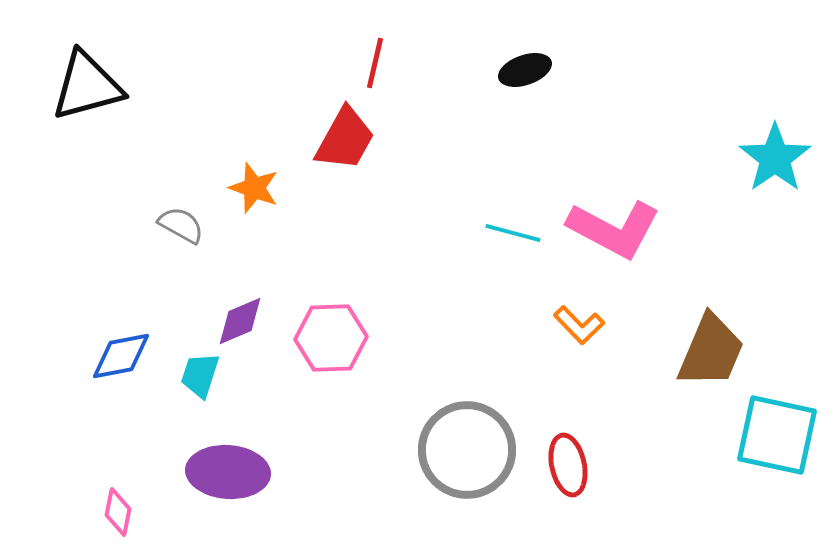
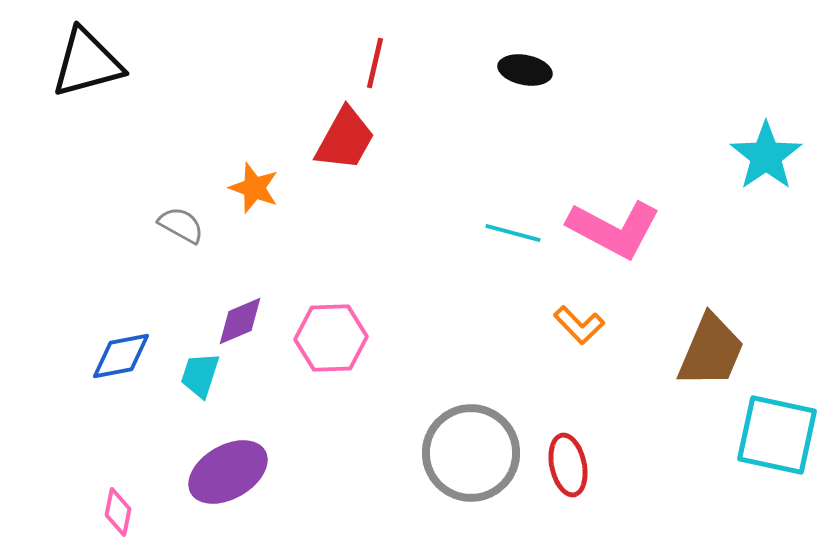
black ellipse: rotated 30 degrees clockwise
black triangle: moved 23 px up
cyan star: moved 9 px left, 2 px up
gray circle: moved 4 px right, 3 px down
purple ellipse: rotated 34 degrees counterclockwise
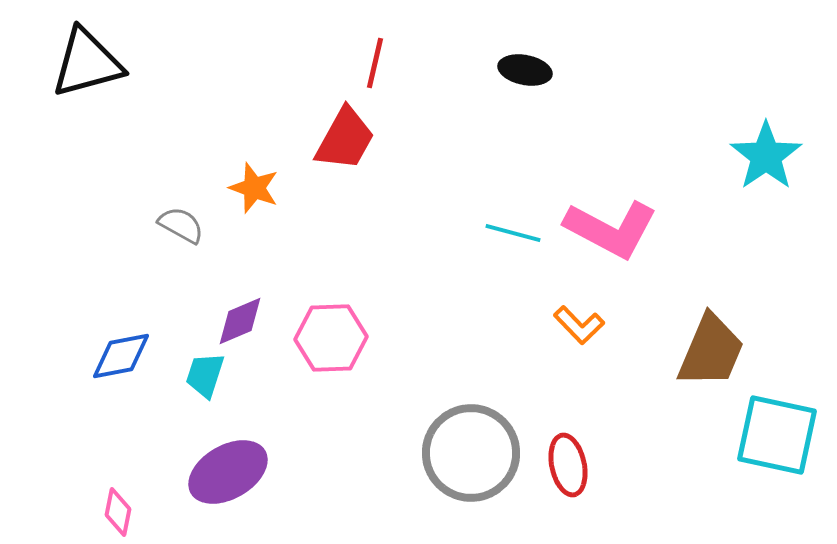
pink L-shape: moved 3 px left
cyan trapezoid: moved 5 px right
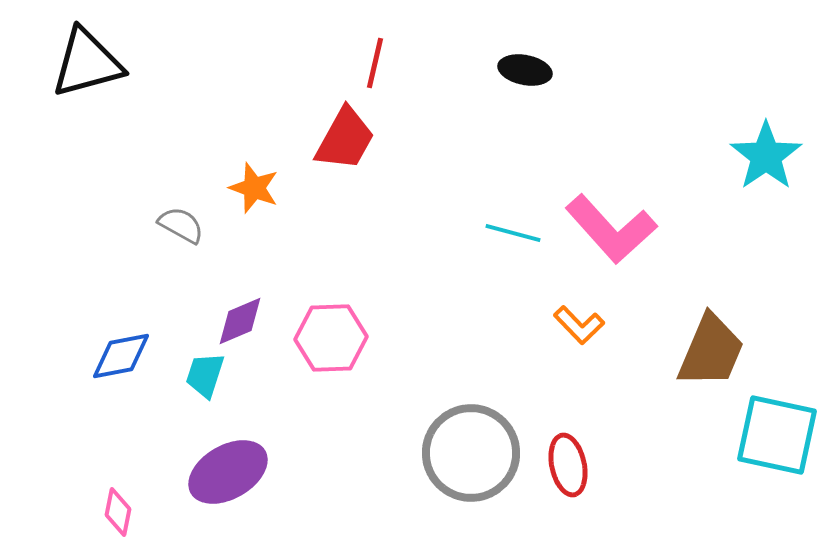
pink L-shape: rotated 20 degrees clockwise
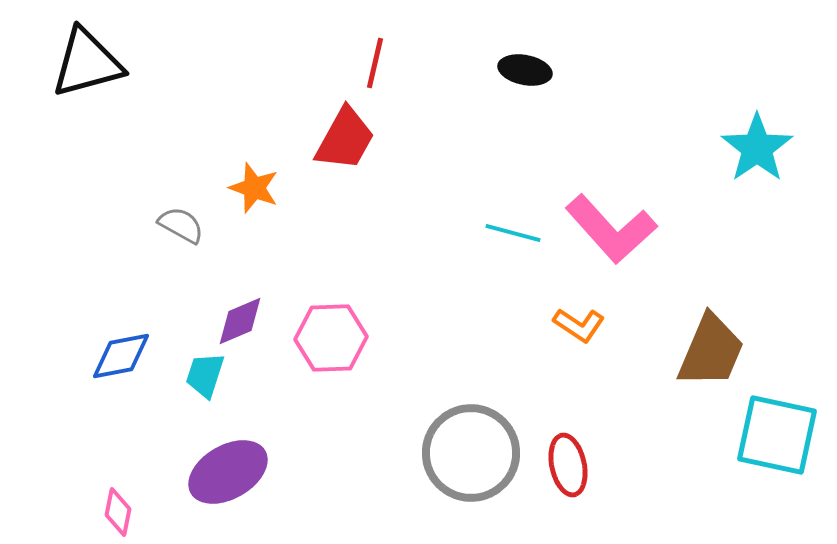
cyan star: moved 9 px left, 8 px up
orange L-shape: rotated 12 degrees counterclockwise
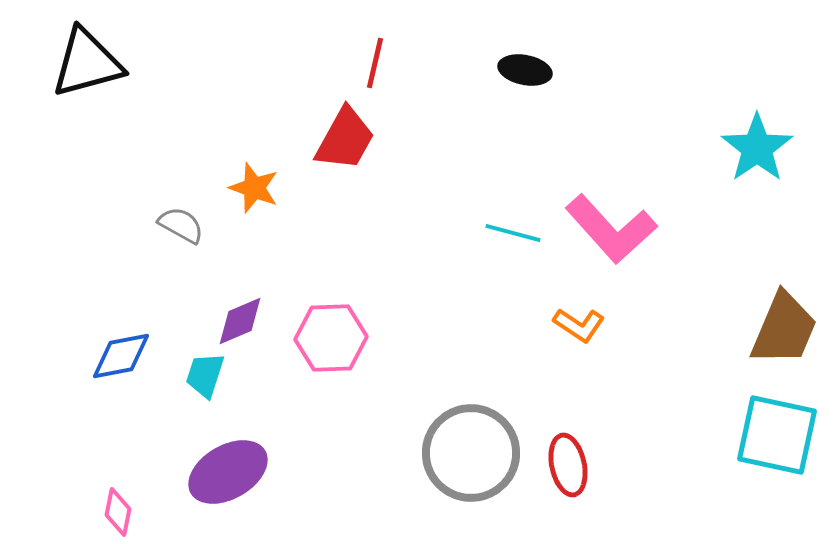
brown trapezoid: moved 73 px right, 22 px up
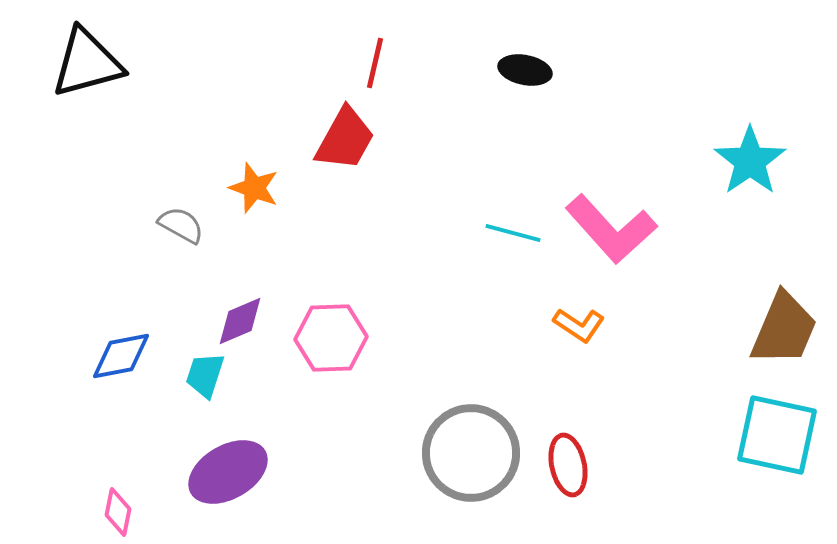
cyan star: moved 7 px left, 13 px down
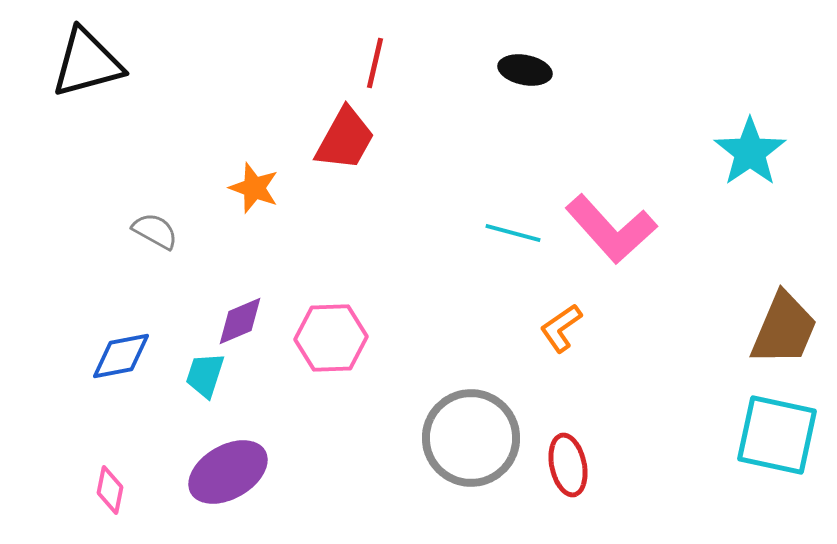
cyan star: moved 9 px up
gray semicircle: moved 26 px left, 6 px down
orange L-shape: moved 18 px left, 3 px down; rotated 111 degrees clockwise
gray circle: moved 15 px up
pink diamond: moved 8 px left, 22 px up
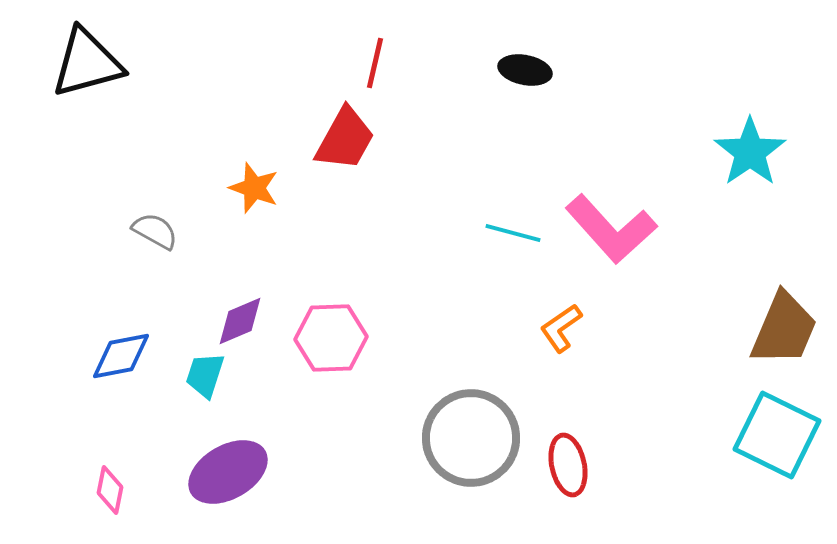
cyan square: rotated 14 degrees clockwise
